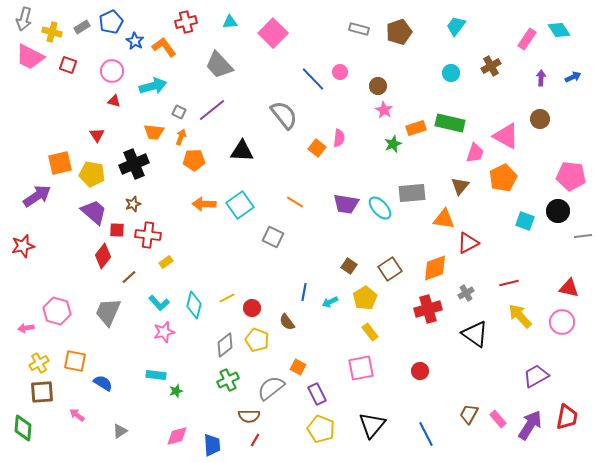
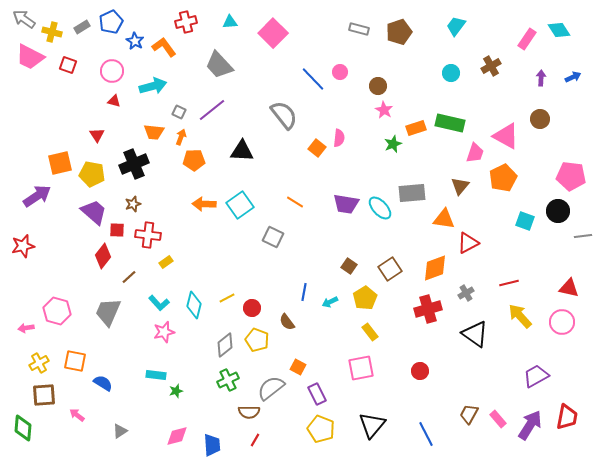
gray arrow at (24, 19): rotated 110 degrees clockwise
brown square at (42, 392): moved 2 px right, 3 px down
brown semicircle at (249, 416): moved 4 px up
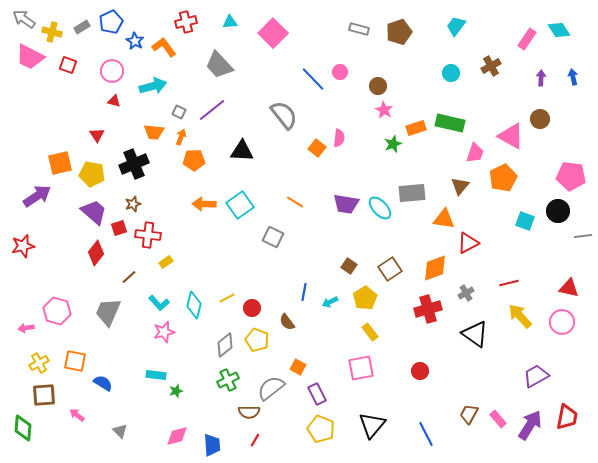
blue arrow at (573, 77): rotated 77 degrees counterclockwise
pink triangle at (506, 136): moved 5 px right
red square at (117, 230): moved 2 px right, 2 px up; rotated 21 degrees counterclockwise
red diamond at (103, 256): moved 7 px left, 3 px up
gray triangle at (120, 431): rotated 42 degrees counterclockwise
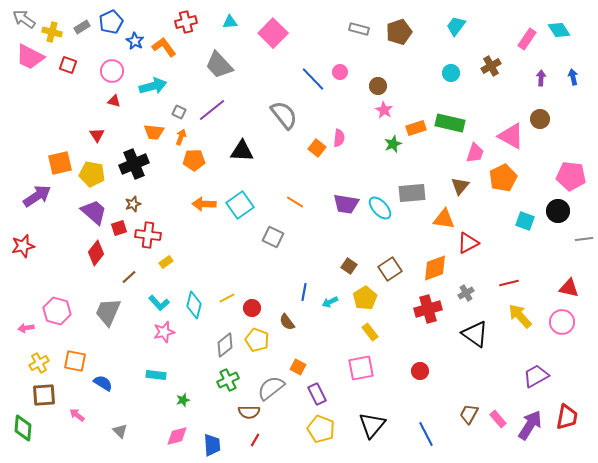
gray line at (583, 236): moved 1 px right, 3 px down
green star at (176, 391): moved 7 px right, 9 px down
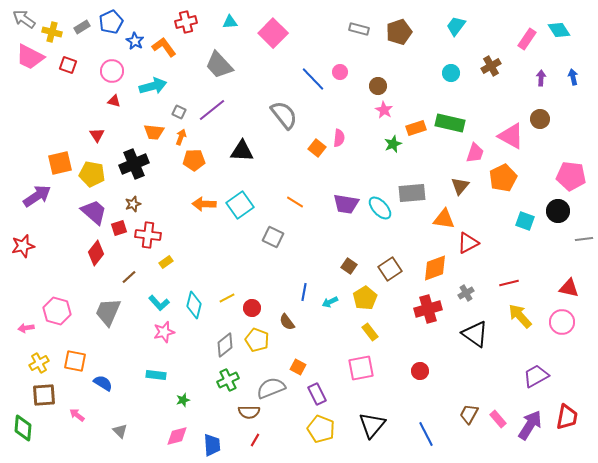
gray semicircle at (271, 388): rotated 16 degrees clockwise
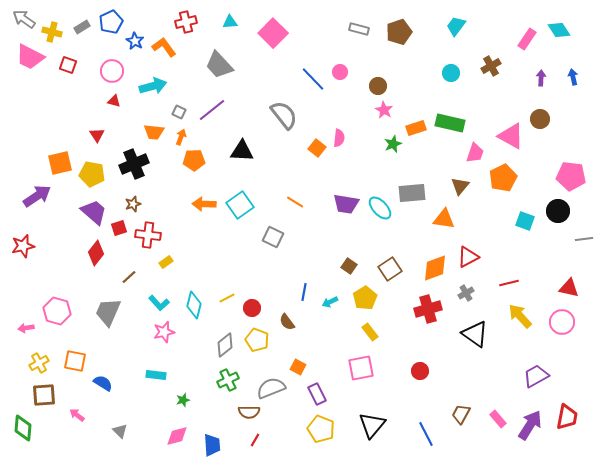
red triangle at (468, 243): moved 14 px down
brown trapezoid at (469, 414): moved 8 px left
